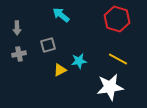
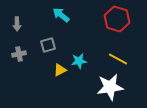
gray arrow: moved 4 px up
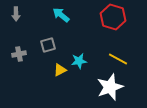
red hexagon: moved 4 px left, 2 px up
gray arrow: moved 1 px left, 10 px up
white star: rotated 12 degrees counterclockwise
